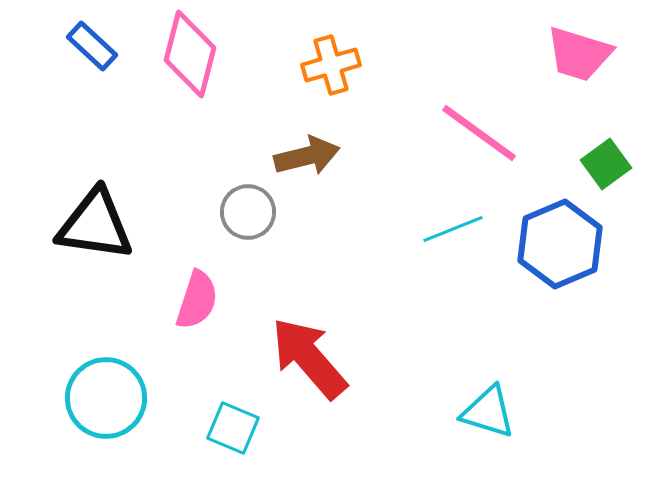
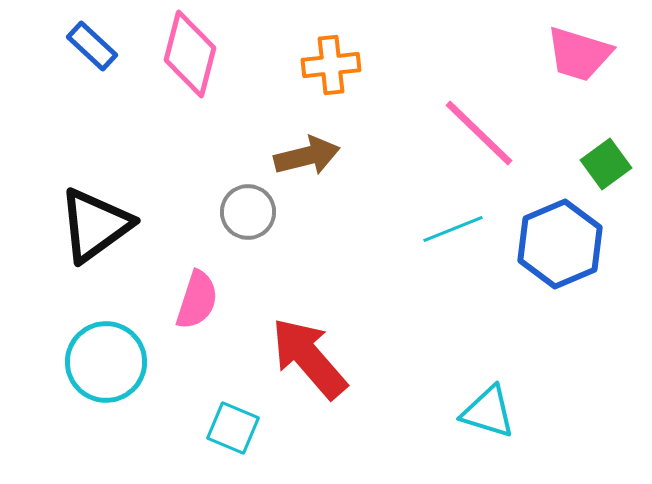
orange cross: rotated 10 degrees clockwise
pink line: rotated 8 degrees clockwise
black triangle: rotated 44 degrees counterclockwise
cyan circle: moved 36 px up
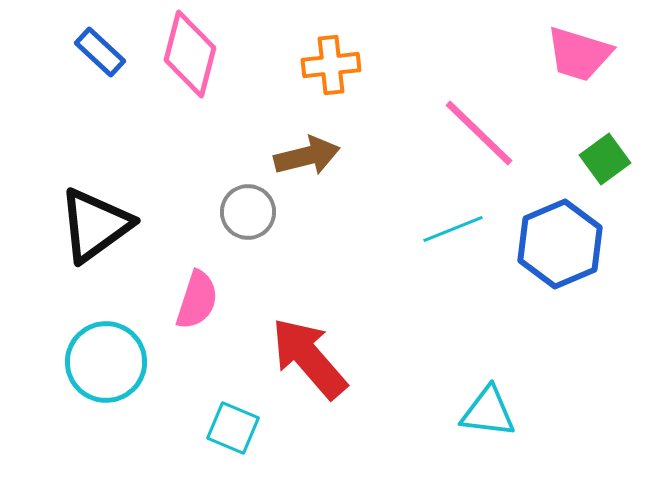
blue rectangle: moved 8 px right, 6 px down
green square: moved 1 px left, 5 px up
cyan triangle: rotated 10 degrees counterclockwise
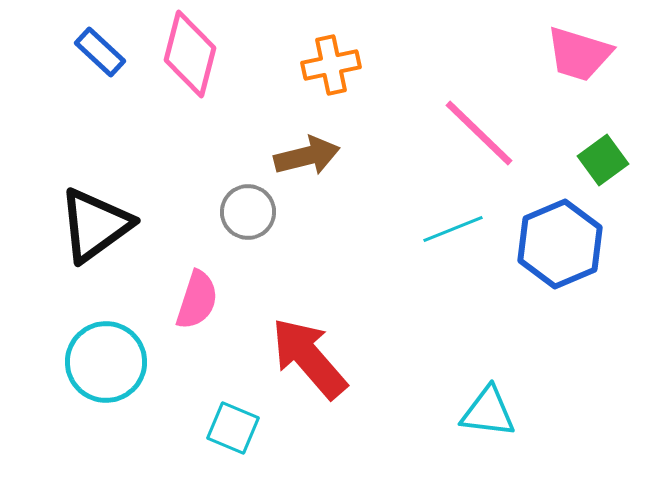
orange cross: rotated 6 degrees counterclockwise
green square: moved 2 px left, 1 px down
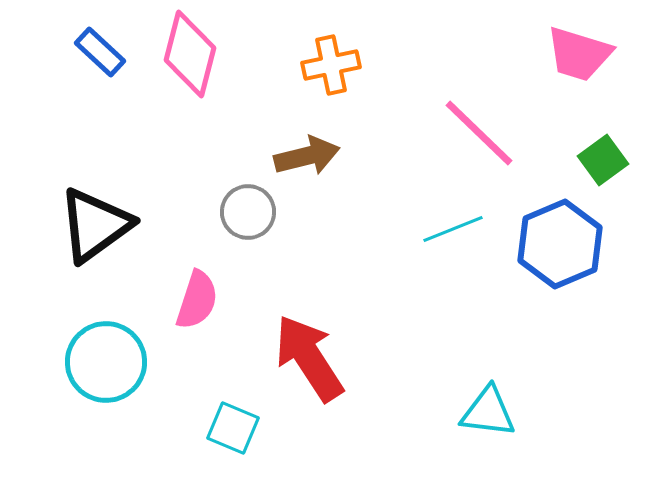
red arrow: rotated 8 degrees clockwise
